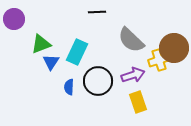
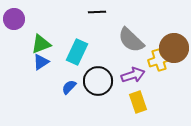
blue triangle: moved 10 px left; rotated 24 degrees clockwise
blue semicircle: rotated 42 degrees clockwise
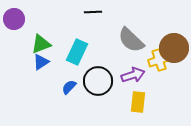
black line: moved 4 px left
yellow rectangle: rotated 25 degrees clockwise
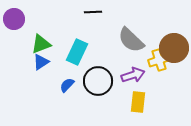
blue semicircle: moved 2 px left, 2 px up
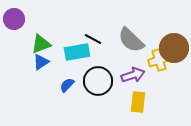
black line: moved 27 px down; rotated 30 degrees clockwise
cyan rectangle: rotated 55 degrees clockwise
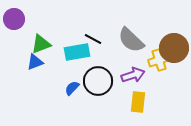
blue triangle: moved 6 px left; rotated 12 degrees clockwise
blue semicircle: moved 5 px right, 3 px down
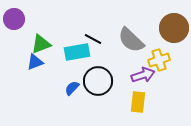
brown circle: moved 20 px up
purple arrow: moved 10 px right
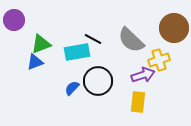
purple circle: moved 1 px down
